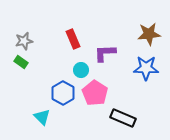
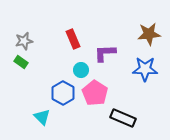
blue star: moved 1 px left, 1 px down
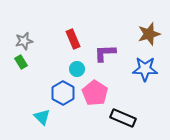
brown star: rotated 10 degrees counterclockwise
green rectangle: rotated 24 degrees clockwise
cyan circle: moved 4 px left, 1 px up
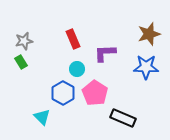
blue star: moved 1 px right, 2 px up
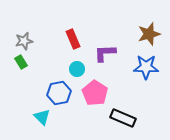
blue hexagon: moved 4 px left; rotated 20 degrees clockwise
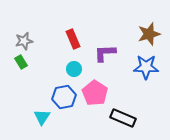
cyan circle: moved 3 px left
blue hexagon: moved 5 px right, 4 px down
cyan triangle: rotated 18 degrees clockwise
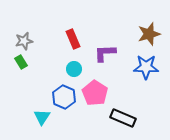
blue hexagon: rotated 25 degrees counterclockwise
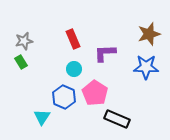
black rectangle: moved 6 px left, 1 px down
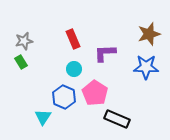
cyan triangle: moved 1 px right
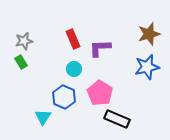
purple L-shape: moved 5 px left, 5 px up
blue star: moved 1 px right; rotated 15 degrees counterclockwise
pink pentagon: moved 5 px right
